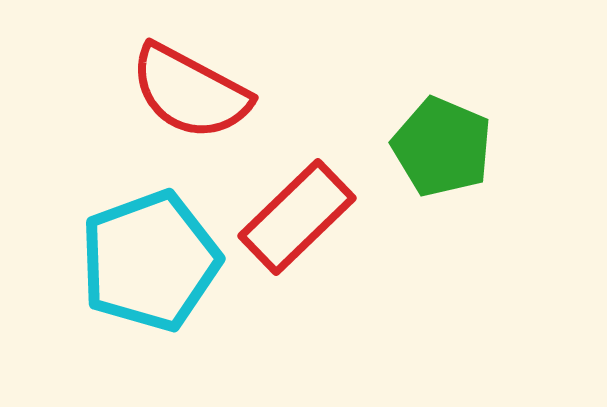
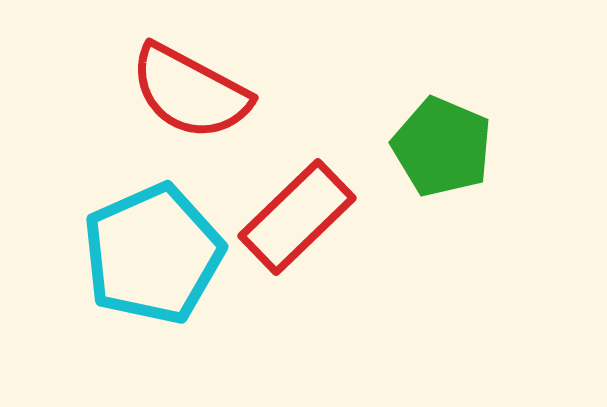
cyan pentagon: moved 3 px right, 7 px up; rotated 4 degrees counterclockwise
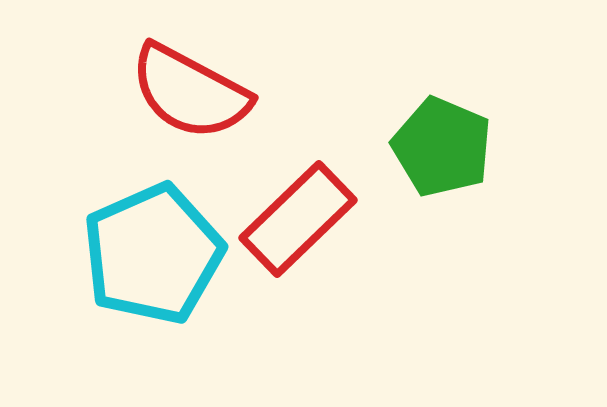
red rectangle: moved 1 px right, 2 px down
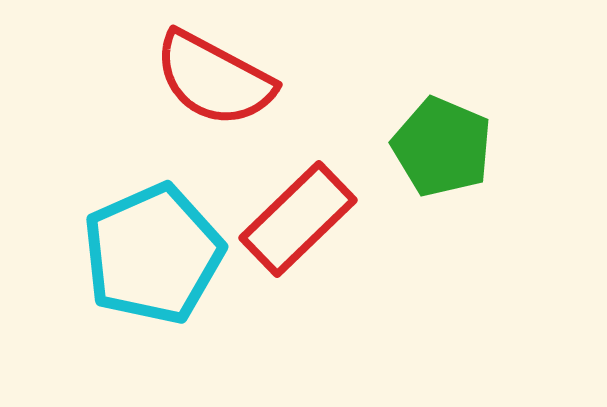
red semicircle: moved 24 px right, 13 px up
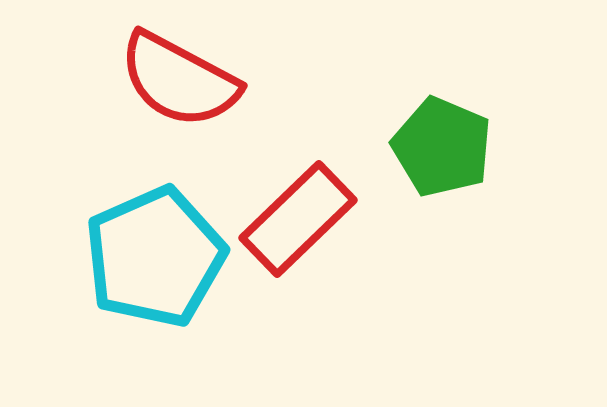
red semicircle: moved 35 px left, 1 px down
cyan pentagon: moved 2 px right, 3 px down
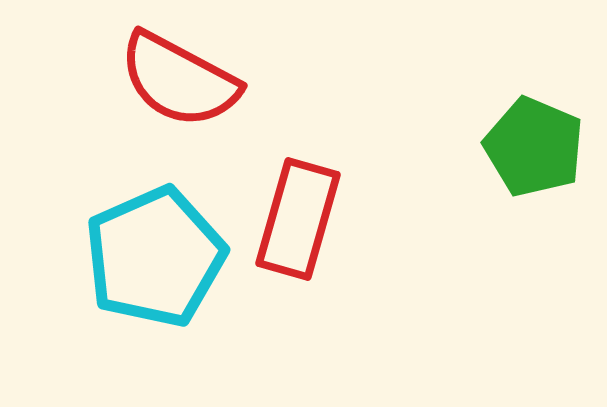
green pentagon: moved 92 px right
red rectangle: rotated 30 degrees counterclockwise
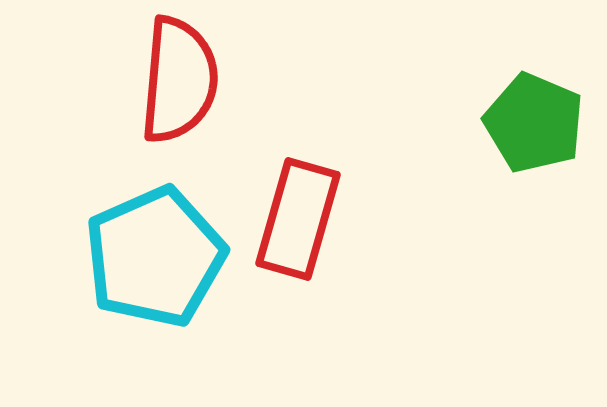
red semicircle: rotated 113 degrees counterclockwise
green pentagon: moved 24 px up
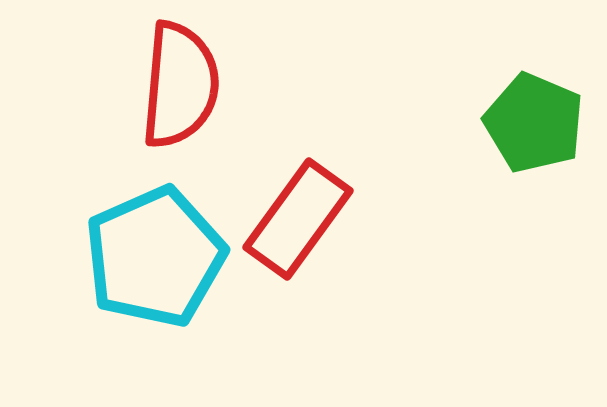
red semicircle: moved 1 px right, 5 px down
red rectangle: rotated 20 degrees clockwise
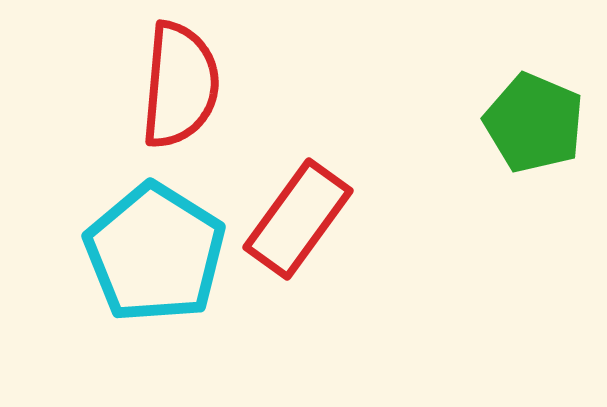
cyan pentagon: moved 4 px up; rotated 16 degrees counterclockwise
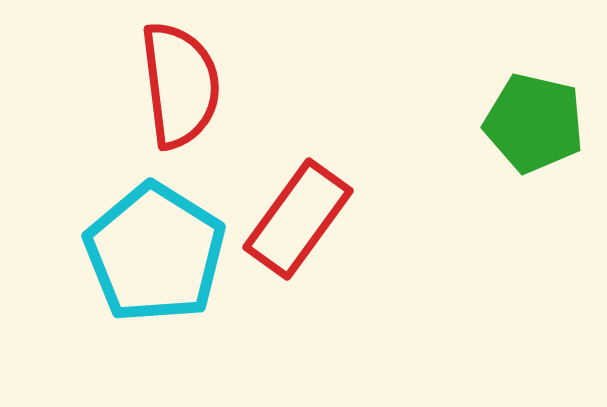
red semicircle: rotated 12 degrees counterclockwise
green pentagon: rotated 10 degrees counterclockwise
